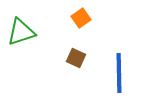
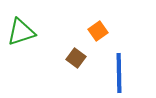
orange square: moved 17 px right, 13 px down
brown square: rotated 12 degrees clockwise
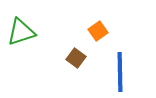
blue line: moved 1 px right, 1 px up
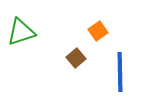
brown square: rotated 12 degrees clockwise
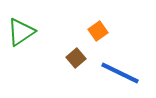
green triangle: rotated 16 degrees counterclockwise
blue line: moved 1 px down; rotated 63 degrees counterclockwise
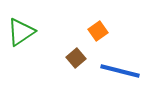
blue line: moved 2 px up; rotated 12 degrees counterclockwise
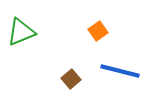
green triangle: rotated 12 degrees clockwise
brown square: moved 5 px left, 21 px down
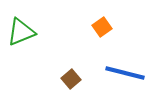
orange square: moved 4 px right, 4 px up
blue line: moved 5 px right, 2 px down
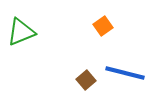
orange square: moved 1 px right, 1 px up
brown square: moved 15 px right, 1 px down
